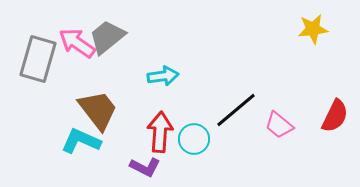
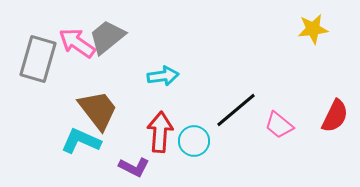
cyan circle: moved 2 px down
purple L-shape: moved 11 px left
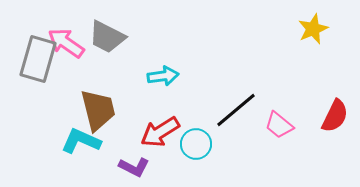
yellow star: rotated 16 degrees counterclockwise
gray trapezoid: rotated 114 degrees counterclockwise
pink arrow: moved 11 px left
brown trapezoid: rotated 24 degrees clockwise
red arrow: rotated 126 degrees counterclockwise
cyan circle: moved 2 px right, 3 px down
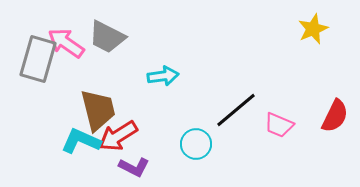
pink trapezoid: rotated 16 degrees counterclockwise
red arrow: moved 42 px left, 4 px down
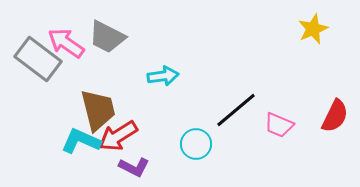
gray rectangle: rotated 69 degrees counterclockwise
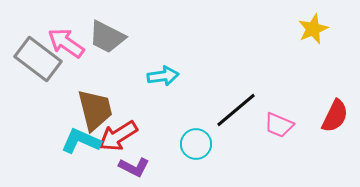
brown trapezoid: moved 3 px left
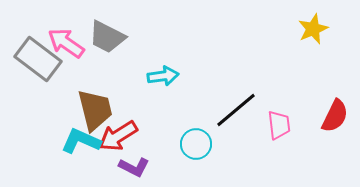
pink trapezoid: rotated 120 degrees counterclockwise
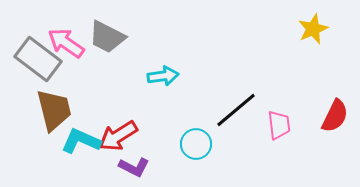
brown trapezoid: moved 41 px left
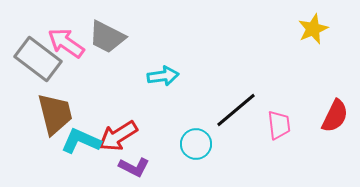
brown trapezoid: moved 1 px right, 4 px down
